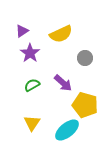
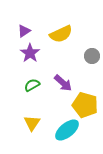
purple triangle: moved 2 px right
gray circle: moved 7 px right, 2 px up
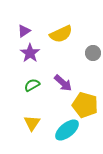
gray circle: moved 1 px right, 3 px up
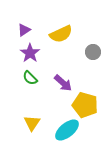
purple triangle: moved 1 px up
gray circle: moved 1 px up
green semicircle: moved 2 px left, 7 px up; rotated 105 degrees counterclockwise
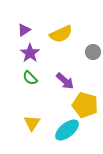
purple arrow: moved 2 px right, 2 px up
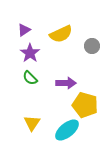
gray circle: moved 1 px left, 6 px up
purple arrow: moved 1 px right, 2 px down; rotated 42 degrees counterclockwise
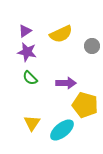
purple triangle: moved 1 px right, 1 px down
purple star: moved 3 px left, 1 px up; rotated 24 degrees counterclockwise
cyan ellipse: moved 5 px left
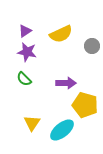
green semicircle: moved 6 px left, 1 px down
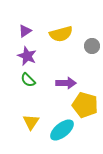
yellow semicircle: rotated 10 degrees clockwise
purple star: moved 4 px down; rotated 12 degrees clockwise
green semicircle: moved 4 px right, 1 px down
yellow triangle: moved 1 px left, 1 px up
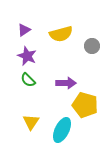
purple triangle: moved 1 px left, 1 px up
cyan ellipse: rotated 25 degrees counterclockwise
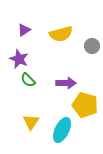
purple star: moved 8 px left, 3 px down
